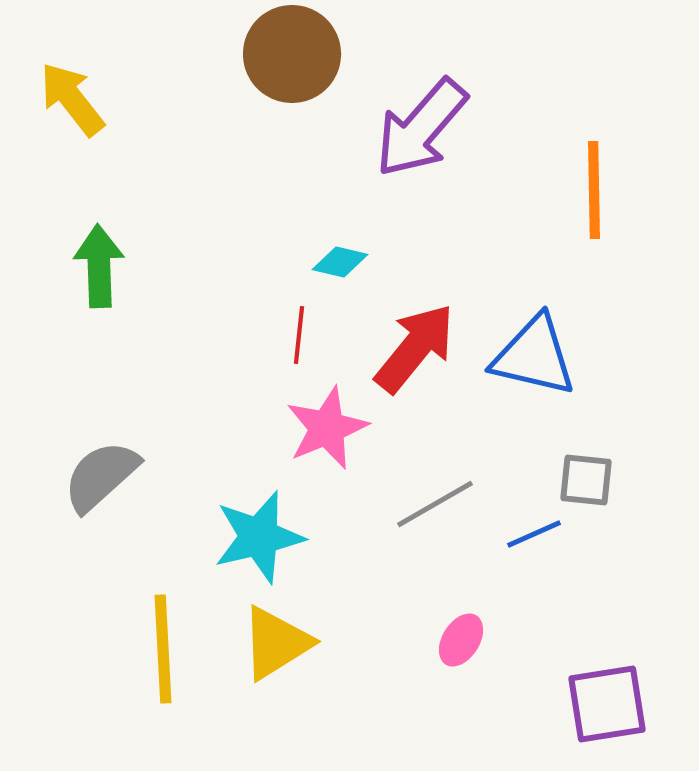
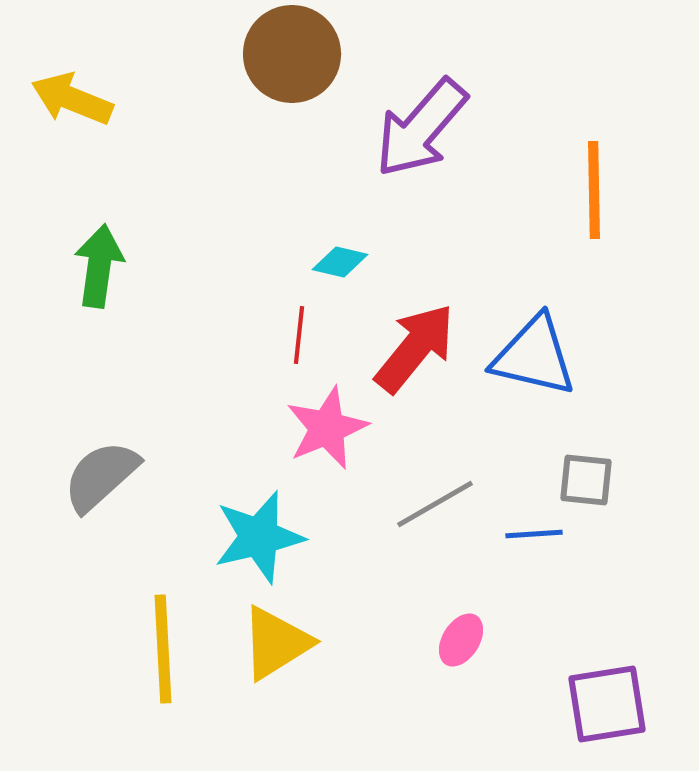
yellow arrow: rotated 30 degrees counterclockwise
green arrow: rotated 10 degrees clockwise
blue line: rotated 20 degrees clockwise
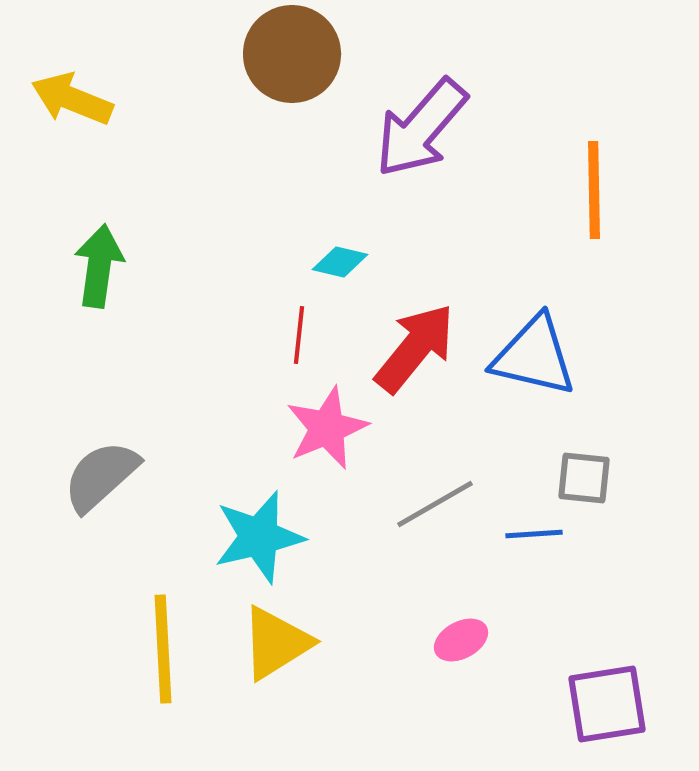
gray square: moved 2 px left, 2 px up
pink ellipse: rotated 30 degrees clockwise
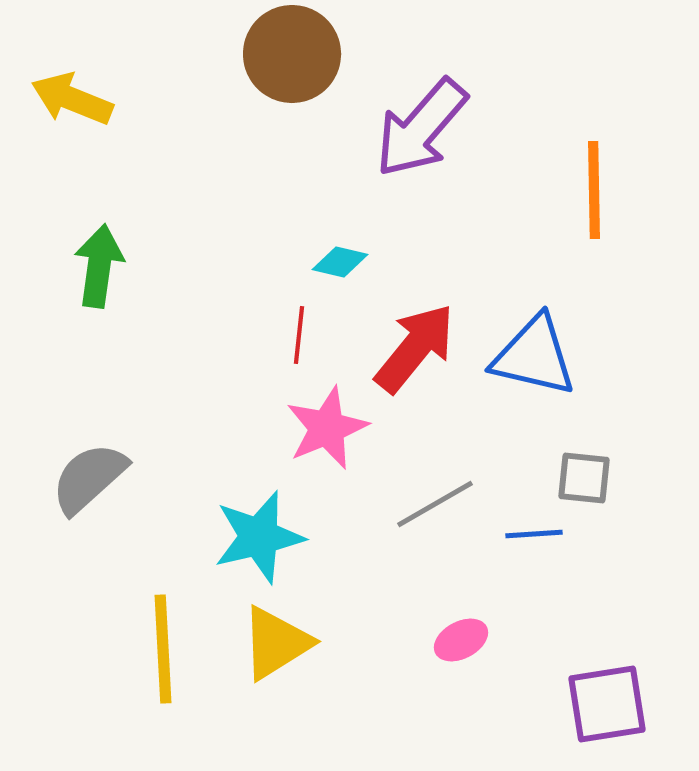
gray semicircle: moved 12 px left, 2 px down
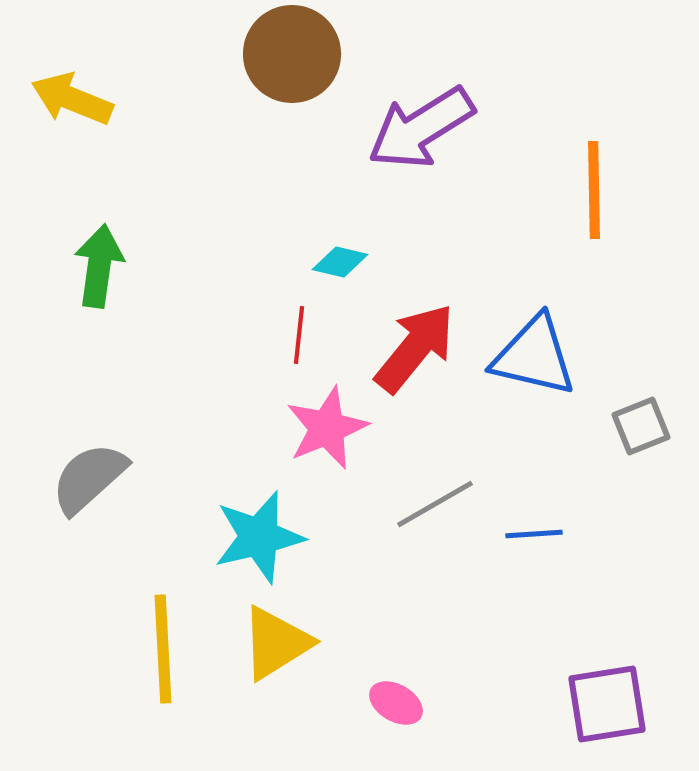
purple arrow: rotated 17 degrees clockwise
gray square: moved 57 px right, 52 px up; rotated 28 degrees counterclockwise
pink ellipse: moved 65 px left, 63 px down; rotated 58 degrees clockwise
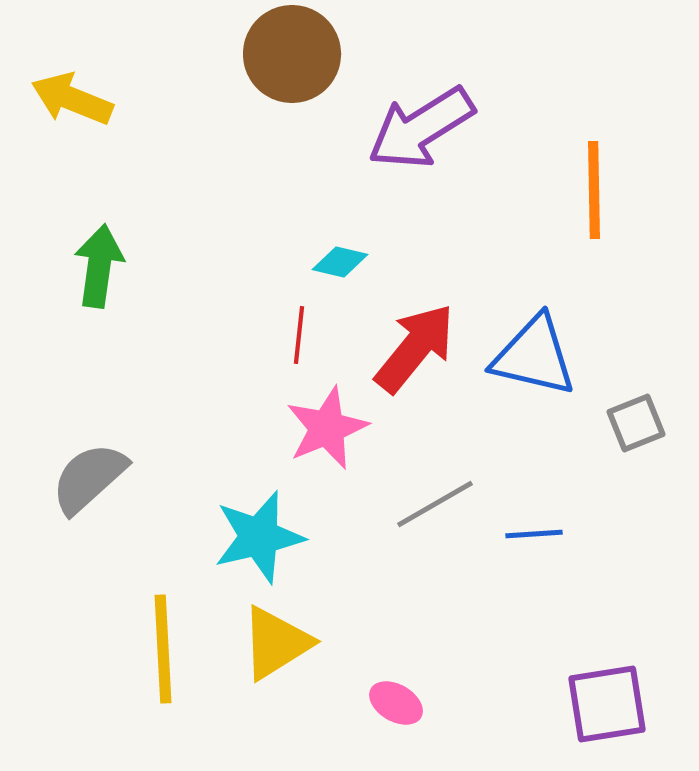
gray square: moved 5 px left, 3 px up
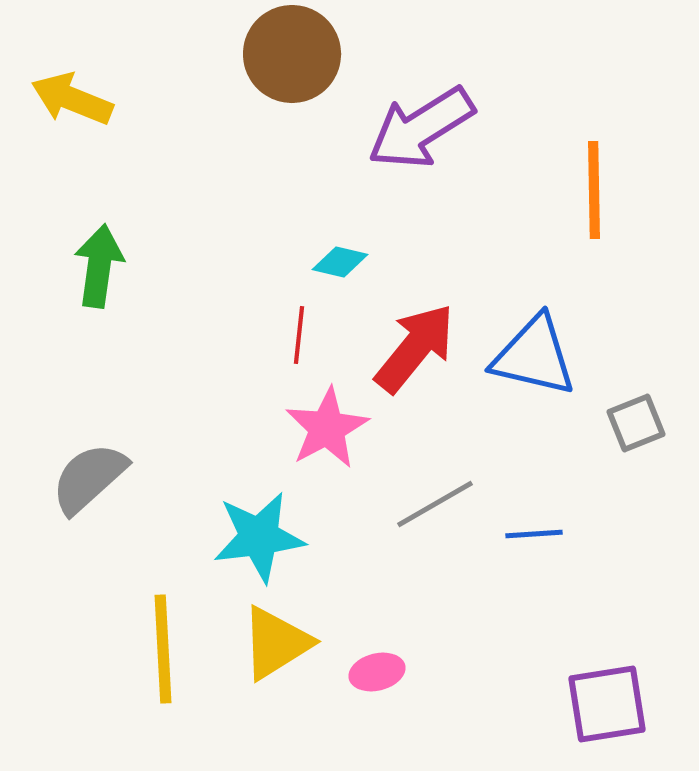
pink star: rotated 6 degrees counterclockwise
cyan star: rotated 6 degrees clockwise
pink ellipse: moved 19 px left, 31 px up; rotated 44 degrees counterclockwise
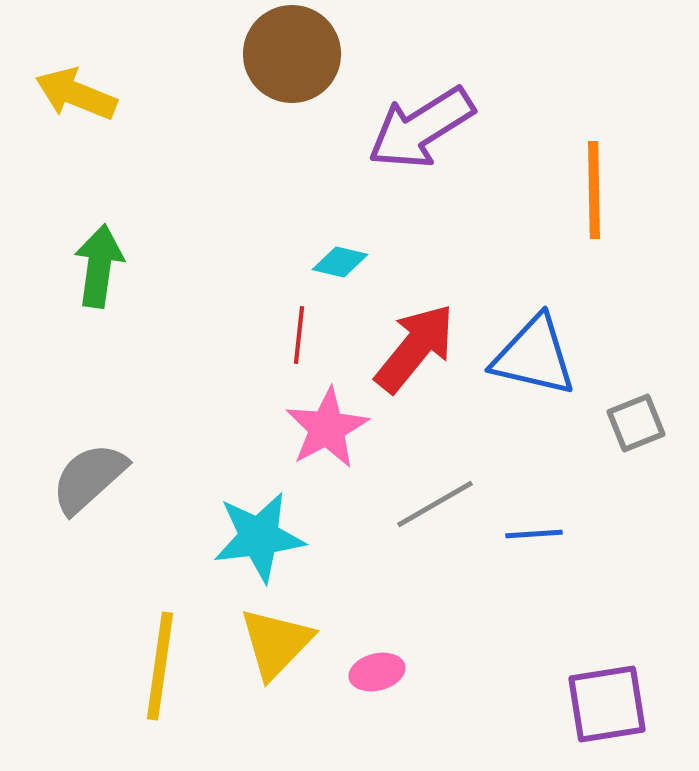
yellow arrow: moved 4 px right, 5 px up
yellow triangle: rotated 14 degrees counterclockwise
yellow line: moved 3 px left, 17 px down; rotated 11 degrees clockwise
